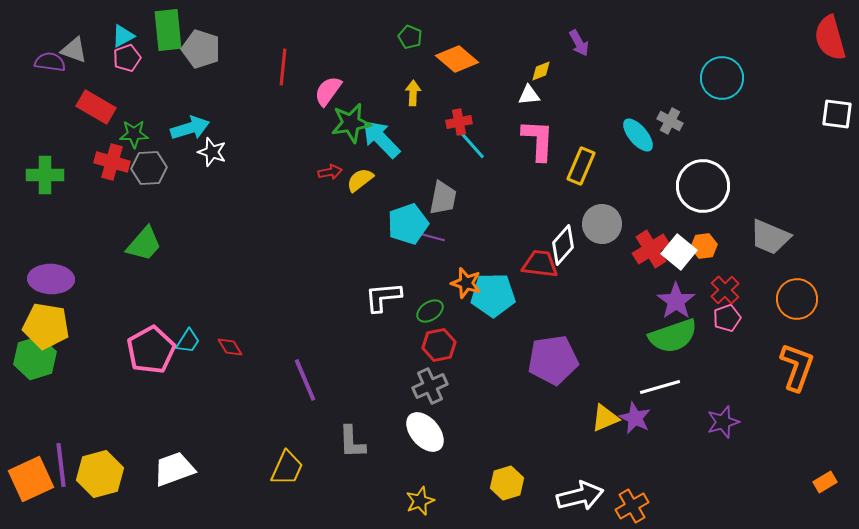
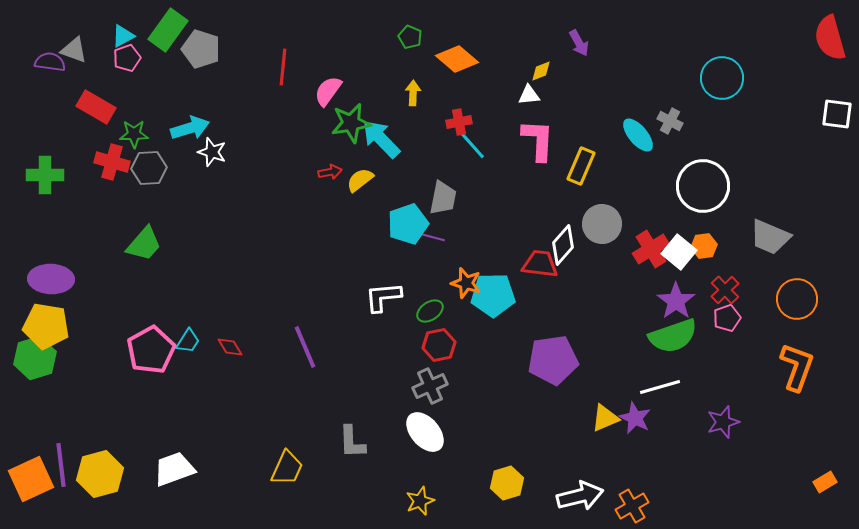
green rectangle at (168, 30): rotated 42 degrees clockwise
purple line at (305, 380): moved 33 px up
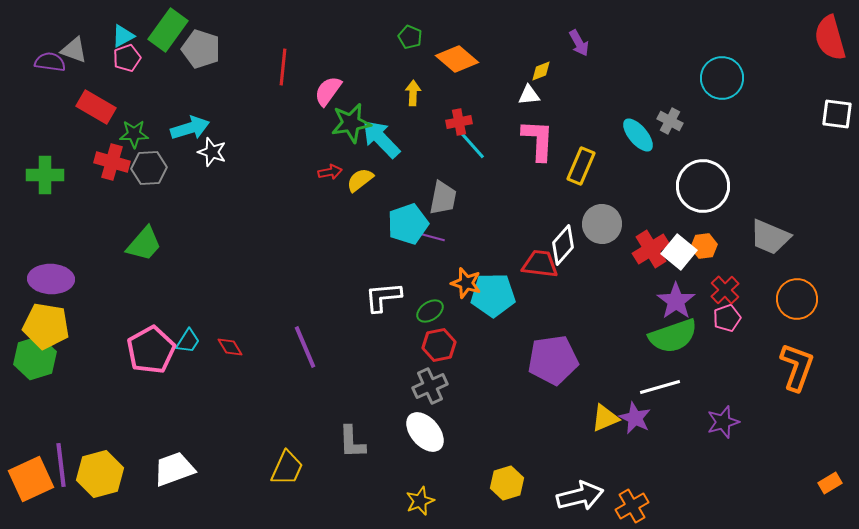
orange rectangle at (825, 482): moved 5 px right, 1 px down
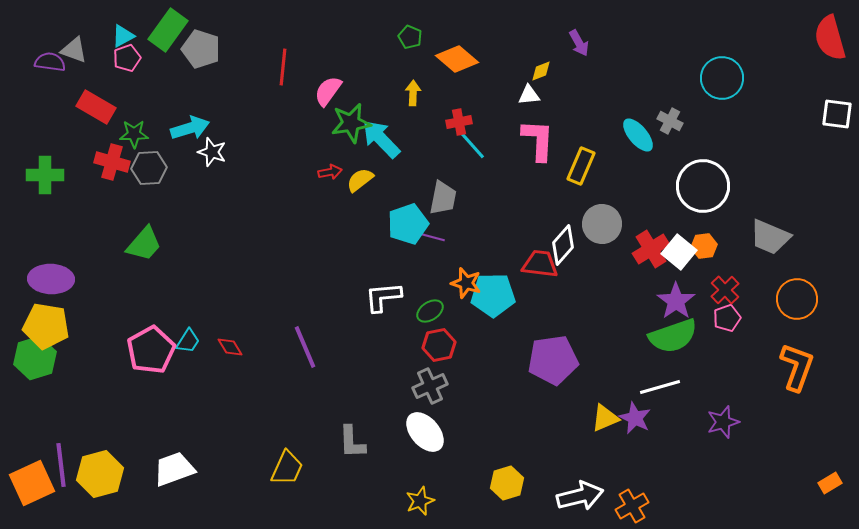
orange square at (31, 479): moved 1 px right, 4 px down
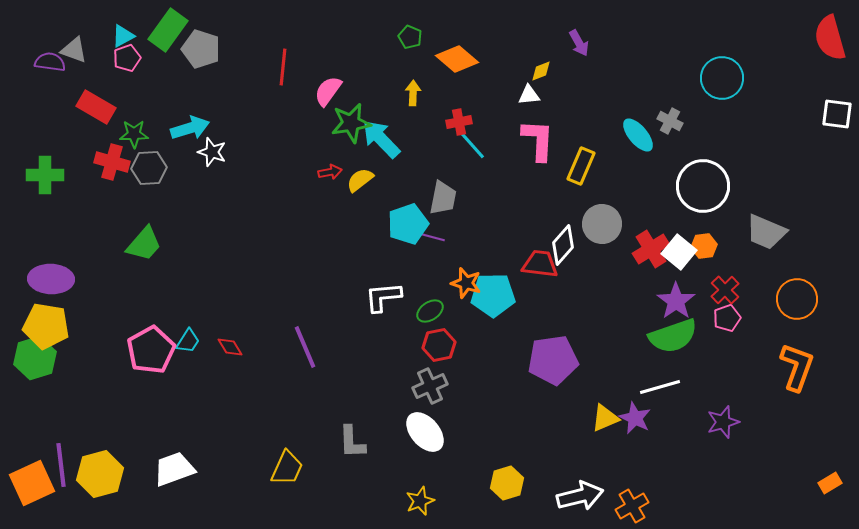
gray trapezoid at (770, 237): moved 4 px left, 5 px up
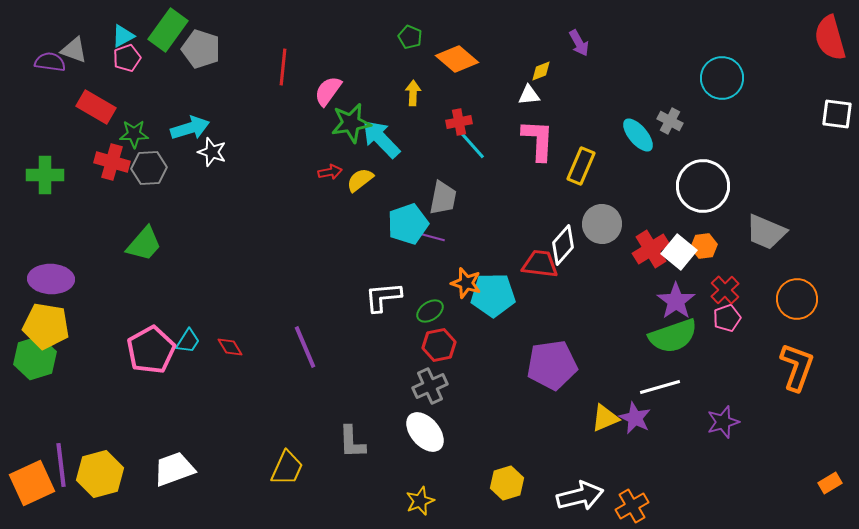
purple pentagon at (553, 360): moved 1 px left, 5 px down
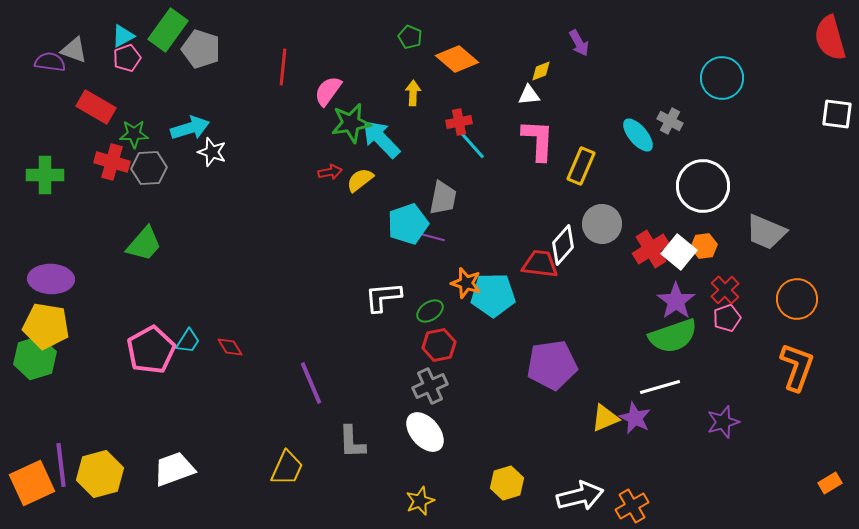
purple line at (305, 347): moved 6 px right, 36 px down
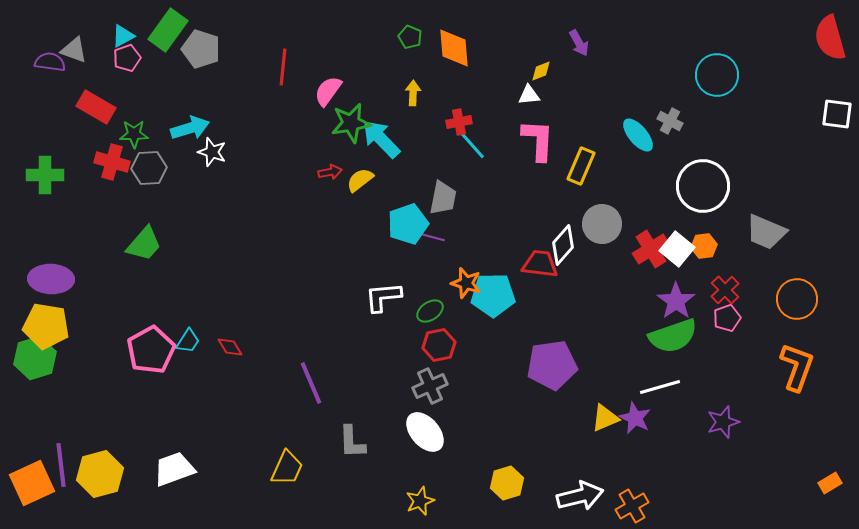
orange diamond at (457, 59): moved 3 px left, 11 px up; rotated 45 degrees clockwise
cyan circle at (722, 78): moved 5 px left, 3 px up
white square at (679, 252): moved 2 px left, 3 px up
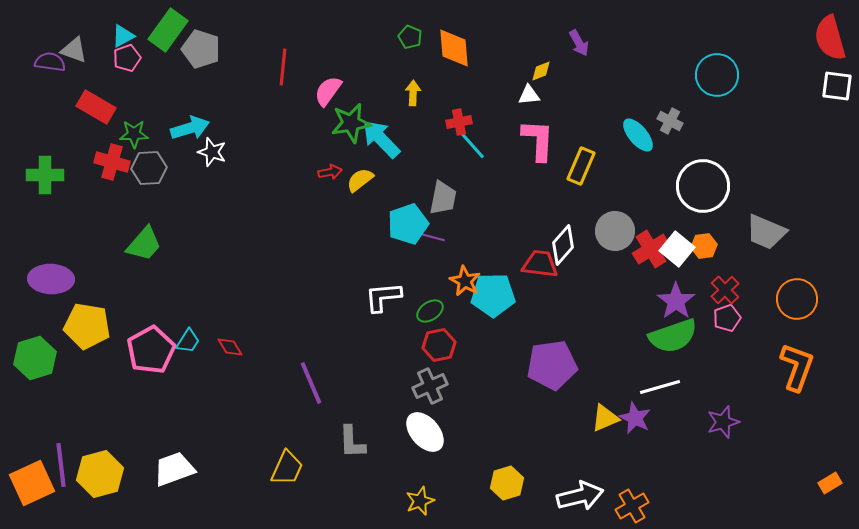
white square at (837, 114): moved 28 px up
gray circle at (602, 224): moved 13 px right, 7 px down
orange star at (466, 283): moved 1 px left, 2 px up; rotated 12 degrees clockwise
yellow pentagon at (46, 326): moved 41 px right
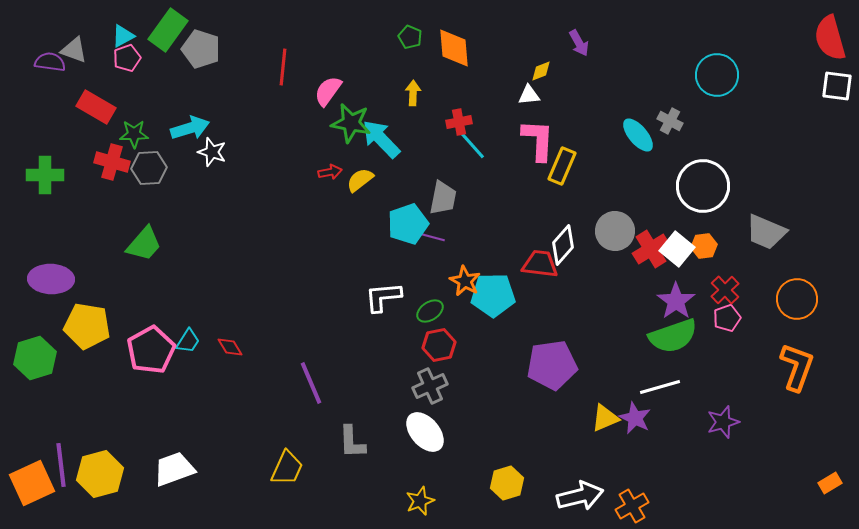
green star at (351, 123): rotated 21 degrees clockwise
yellow rectangle at (581, 166): moved 19 px left
